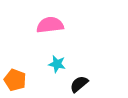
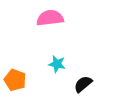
pink semicircle: moved 7 px up
black semicircle: moved 4 px right
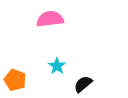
pink semicircle: moved 1 px down
cyan star: moved 2 px down; rotated 24 degrees clockwise
